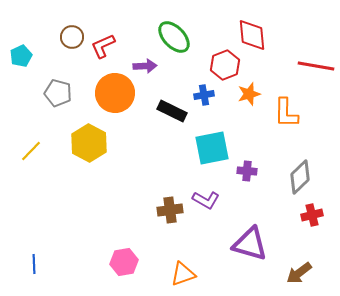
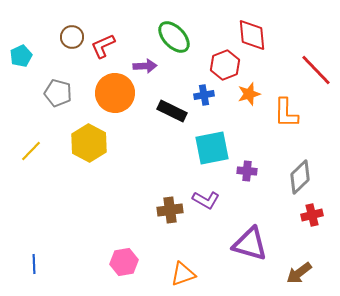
red line: moved 4 px down; rotated 36 degrees clockwise
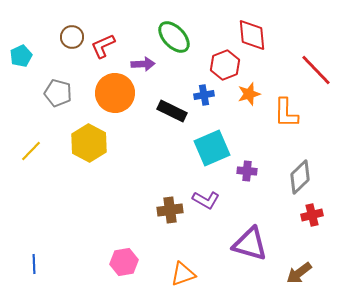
purple arrow: moved 2 px left, 2 px up
cyan square: rotated 12 degrees counterclockwise
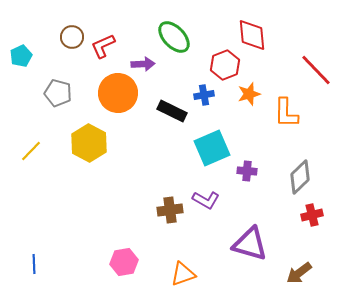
orange circle: moved 3 px right
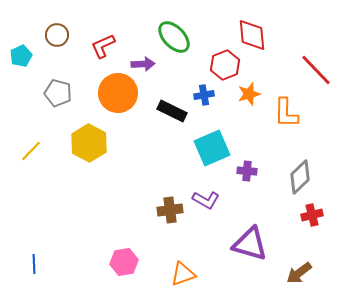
brown circle: moved 15 px left, 2 px up
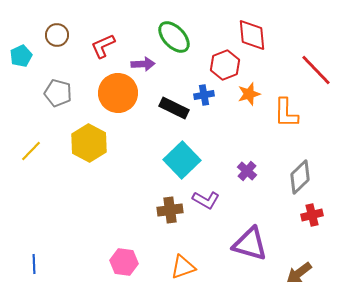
black rectangle: moved 2 px right, 3 px up
cyan square: moved 30 px left, 12 px down; rotated 21 degrees counterclockwise
purple cross: rotated 36 degrees clockwise
pink hexagon: rotated 16 degrees clockwise
orange triangle: moved 7 px up
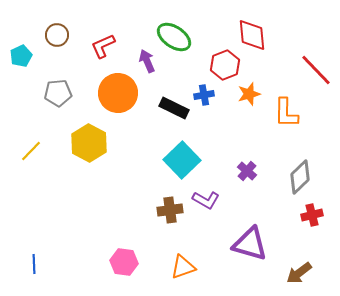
green ellipse: rotated 12 degrees counterclockwise
purple arrow: moved 4 px right, 3 px up; rotated 110 degrees counterclockwise
gray pentagon: rotated 20 degrees counterclockwise
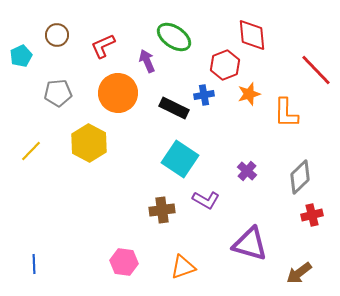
cyan square: moved 2 px left, 1 px up; rotated 12 degrees counterclockwise
brown cross: moved 8 px left
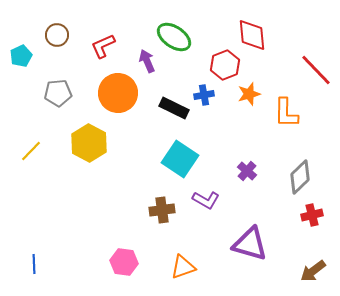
brown arrow: moved 14 px right, 2 px up
